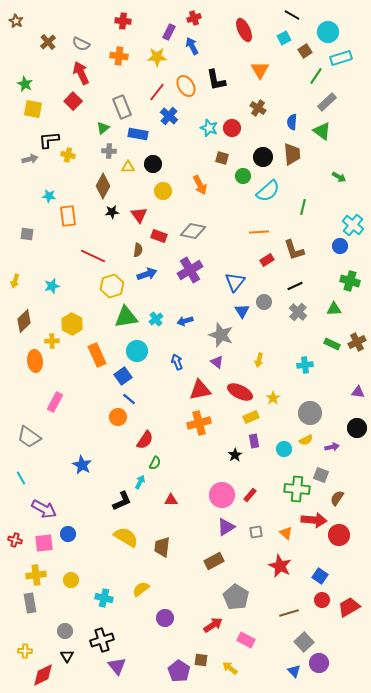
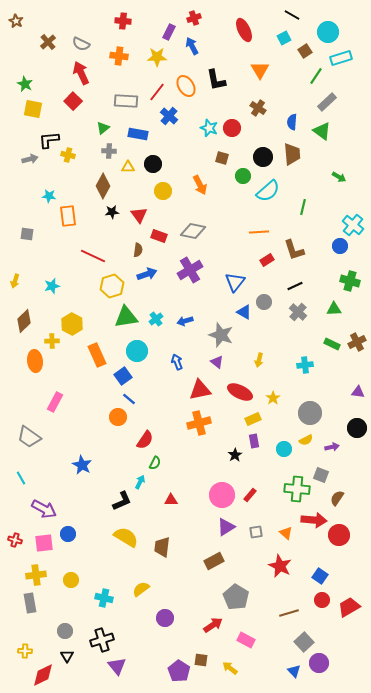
gray rectangle at (122, 107): moved 4 px right, 6 px up; rotated 65 degrees counterclockwise
blue triangle at (242, 311): moved 2 px right, 1 px down; rotated 28 degrees counterclockwise
yellow rectangle at (251, 417): moved 2 px right, 2 px down
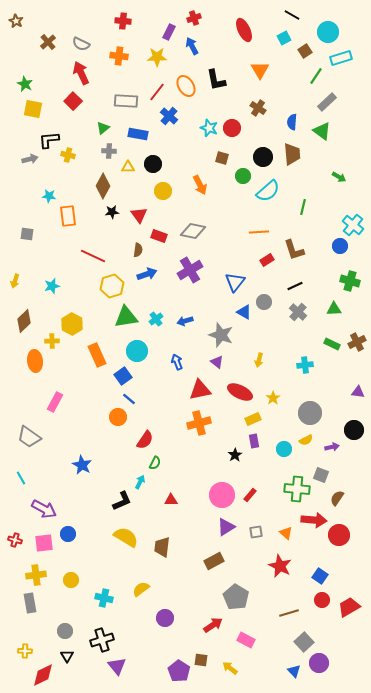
black circle at (357, 428): moved 3 px left, 2 px down
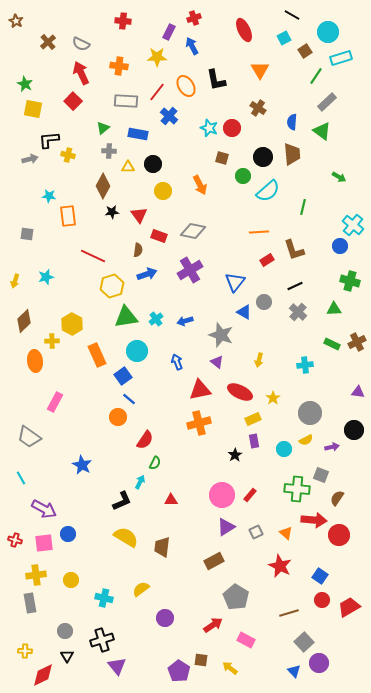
orange cross at (119, 56): moved 10 px down
cyan star at (52, 286): moved 6 px left, 9 px up
gray square at (256, 532): rotated 16 degrees counterclockwise
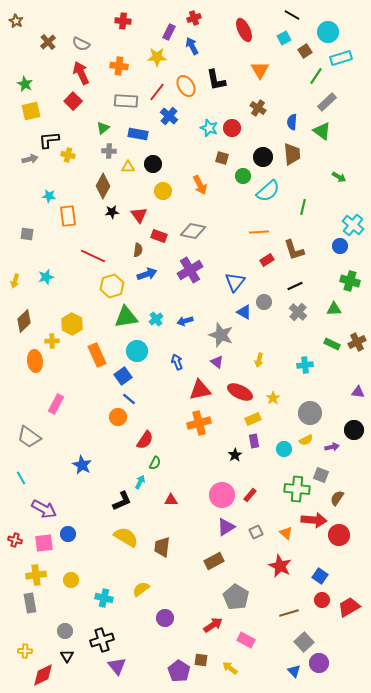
yellow square at (33, 109): moved 2 px left, 2 px down; rotated 24 degrees counterclockwise
pink rectangle at (55, 402): moved 1 px right, 2 px down
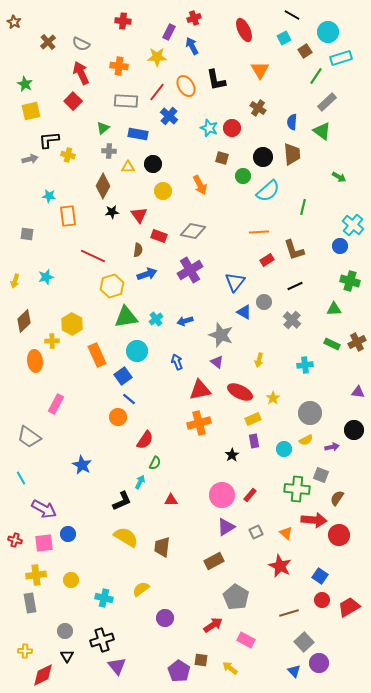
brown star at (16, 21): moved 2 px left, 1 px down
gray cross at (298, 312): moved 6 px left, 8 px down
black star at (235, 455): moved 3 px left
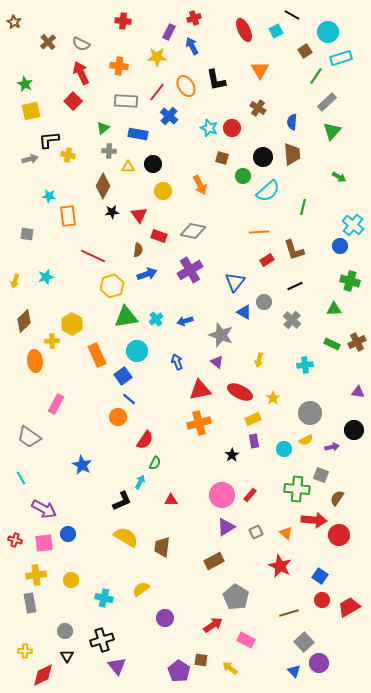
cyan square at (284, 38): moved 8 px left, 7 px up
green triangle at (322, 131): moved 10 px right; rotated 36 degrees clockwise
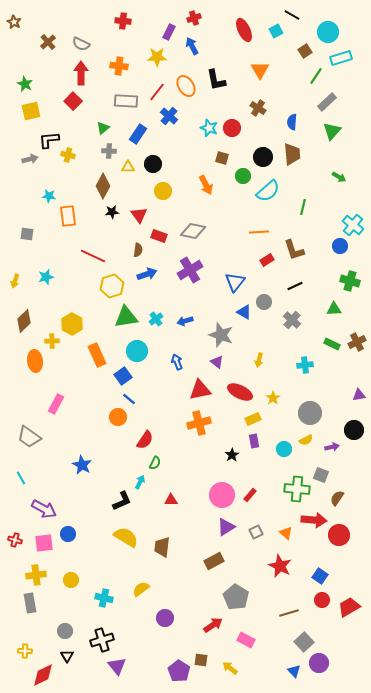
red arrow at (81, 73): rotated 25 degrees clockwise
blue rectangle at (138, 134): rotated 66 degrees counterclockwise
orange arrow at (200, 185): moved 6 px right
purple triangle at (358, 392): moved 1 px right, 3 px down; rotated 16 degrees counterclockwise
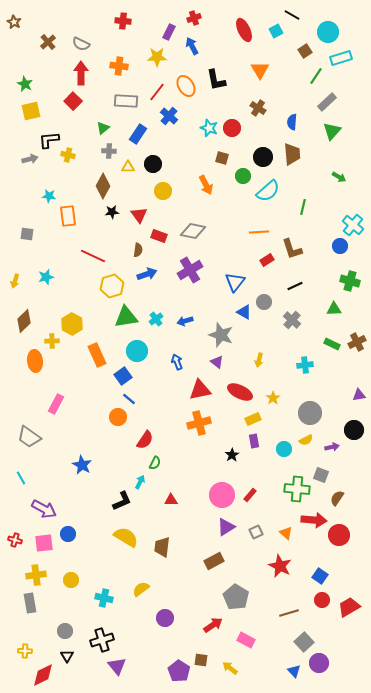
brown L-shape at (294, 250): moved 2 px left, 1 px up
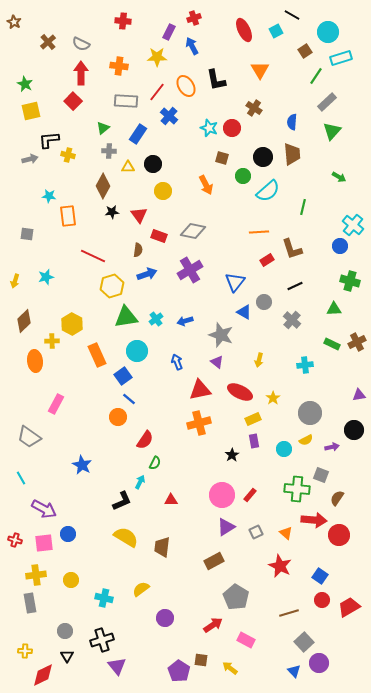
brown cross at (258, 108): moved 4 px left
